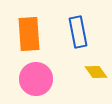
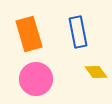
orange rectangle: rotated 12 degrees counterclockwise
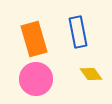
orange rectangle: moved 5 px right, 5 px down
yellow diamond: moved 5 px left, 2 px down
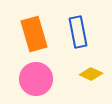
orange rectangle: moved 5 px up
yellow diamond: rotated 30 degrees counterclockwise
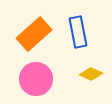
orange rectangle: rotated 64 degrees clockwise
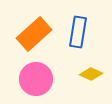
blue rectangle: rotated 20 degrees clockwise
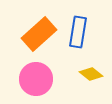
orange rectangle: moved 5 px right
yellow diamond: rotated 15 degrees clockwise
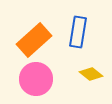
orange rectangle: moved 5 px left, 6 px down
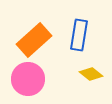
blue rectangle: moved 1 px right, 3 px down
pink circle: moved 8 px left
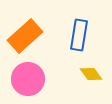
orange rectangle: moved 9 px left, 4 px up
yellow diamond: rotated 15 degrees clockwise
